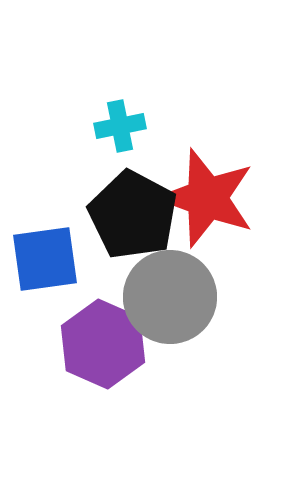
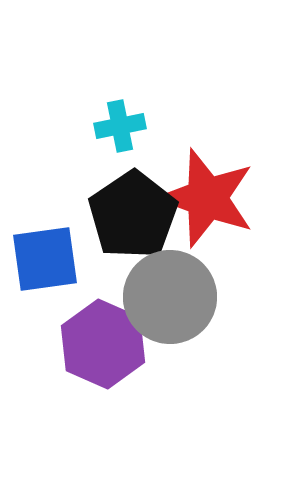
black pentagon: rotated 10 degrees clockwise
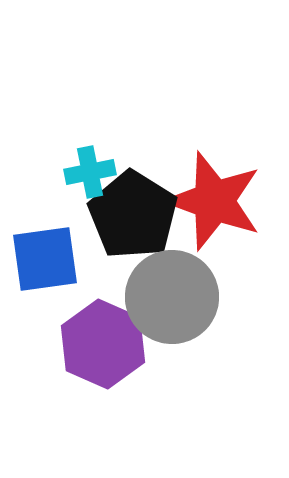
cyan cross: moved 30 px left, 46 px down
red star: moved 7 px right, 3 px down
black pentagon: rotated 6 degrees counterclockwise
gray circle: moved 2 px right
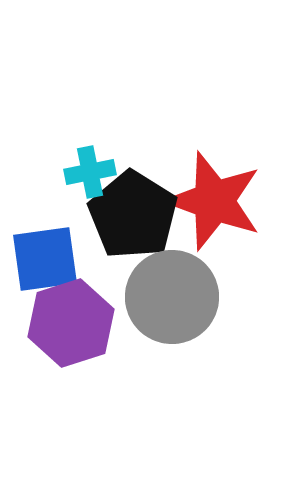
purple hexagon: moved 32 px left, 21 px up; rotated 18 degrees clockwise
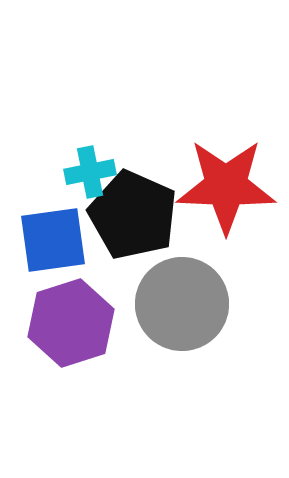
red star: moved 12 px right, 15 px up; rotated 18 degrees counterclockwise
black pentagon: rotated 8 degrees counterclockwise
blue square: moved 8 px right, 19 px up
gray circle: moved 10 px right, 7 px down
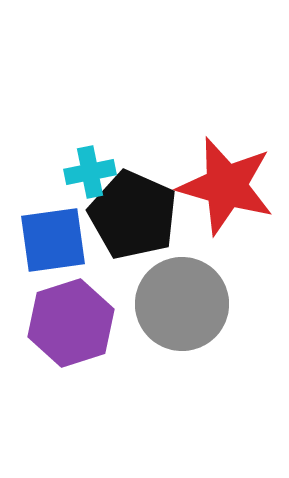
red star: rotated 14 degrees clockwise
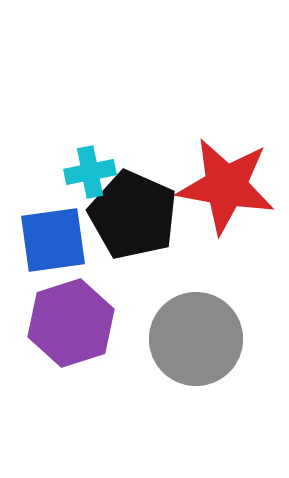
red star: rotated 6 degrees counterclockwise
gray circle: moved 14 px right, 35 px down
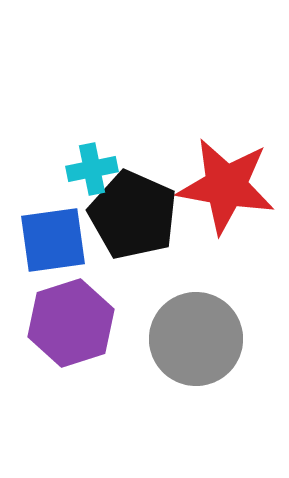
cyan cross: moved 2 px right, 3 px up
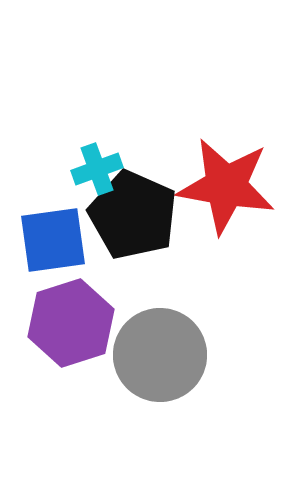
cyan cross: moved 5 px right; rotated 9 degrees counterclockwise
gray circle: moved 36 px left, 16 px down
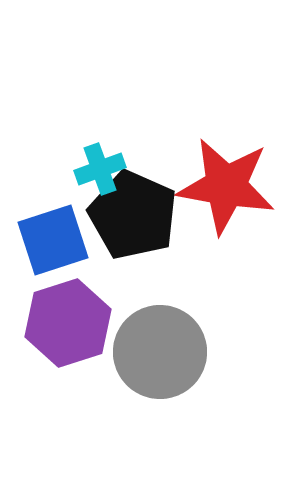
cyan cross: moved 3 px right
blue square: rotated 10 degrees counterclockwise
purple hexagon: moved 3 px left
gray circle: moved 3 px up
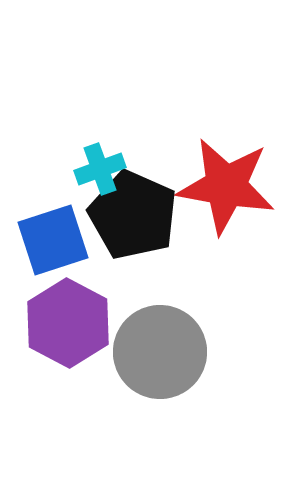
purple hexagon: rotated 14 degrees counterclockwise
